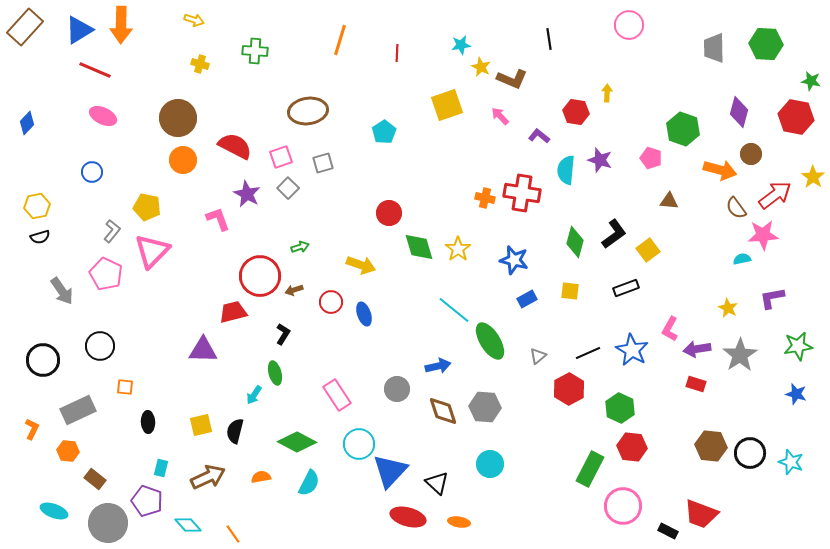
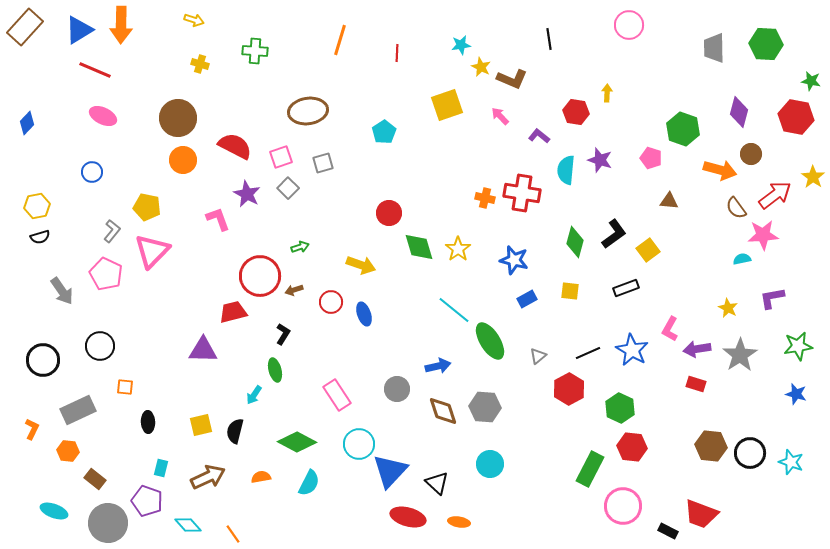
green ellipse at (275, 373): moved 3 px up
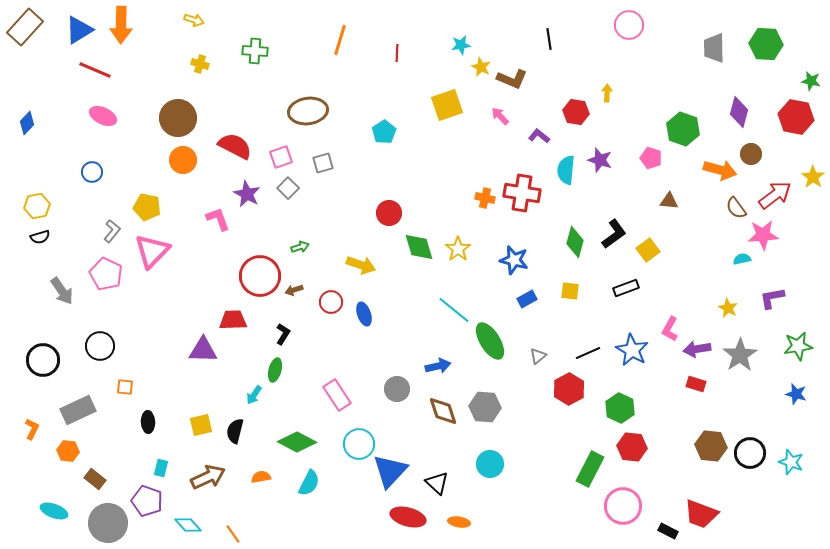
red trapezoid at (233, 312): moved 8 px down; rotated 12 degrees clockwise
green ellipse at (275, 370): rotated 30 degrees clockwise
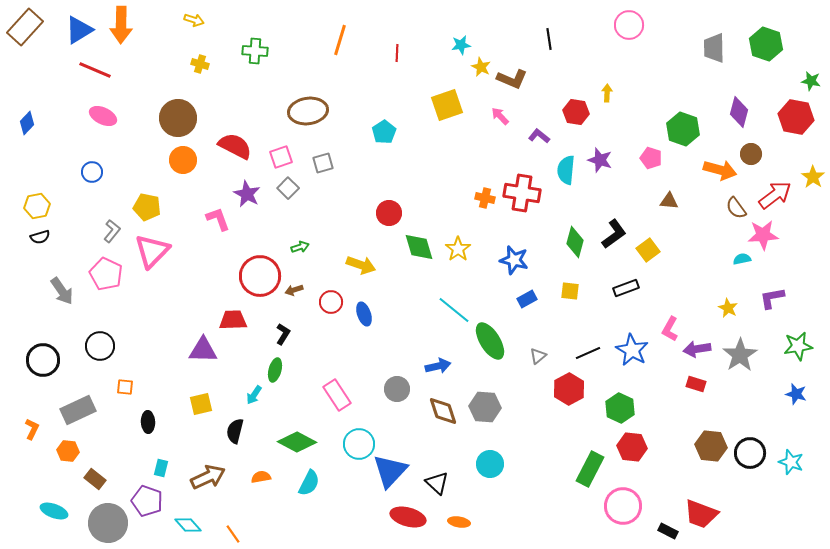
green hexagon at (766, 44): rotated 16 degrees clockwise
yellow square at (201, 425): moved 21 px up
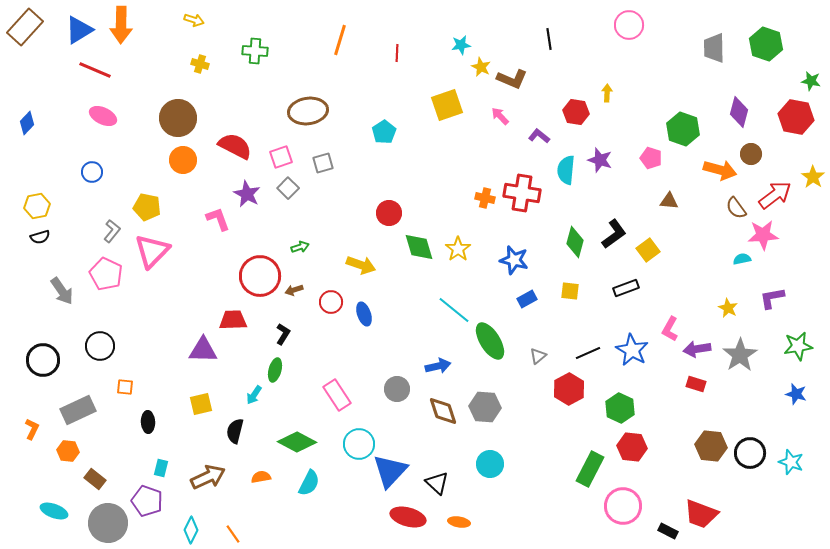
cyan diamond at (188, 525): moved 3 px right, 5 px down; rotated 68 degrees clockwise
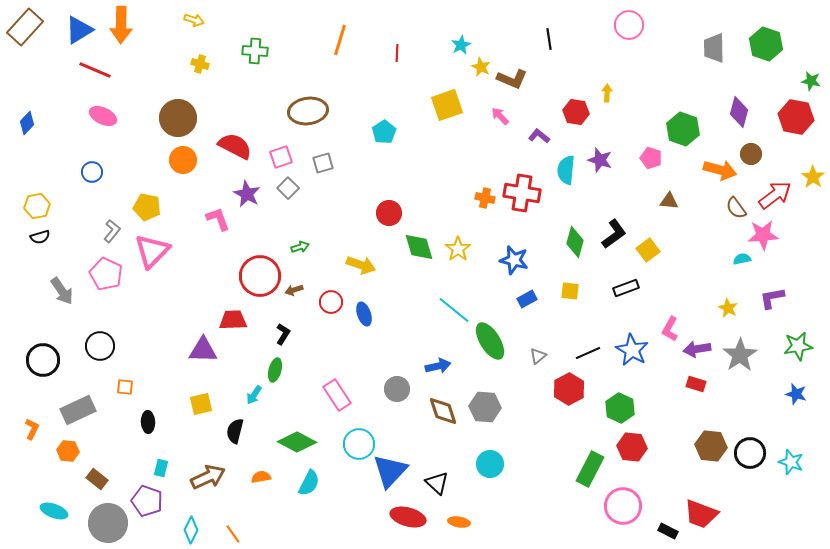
cyan star at (461, 45): rotated 18 degrees counterclockwise
brown rectangle at (95, 479): moved 2 px right
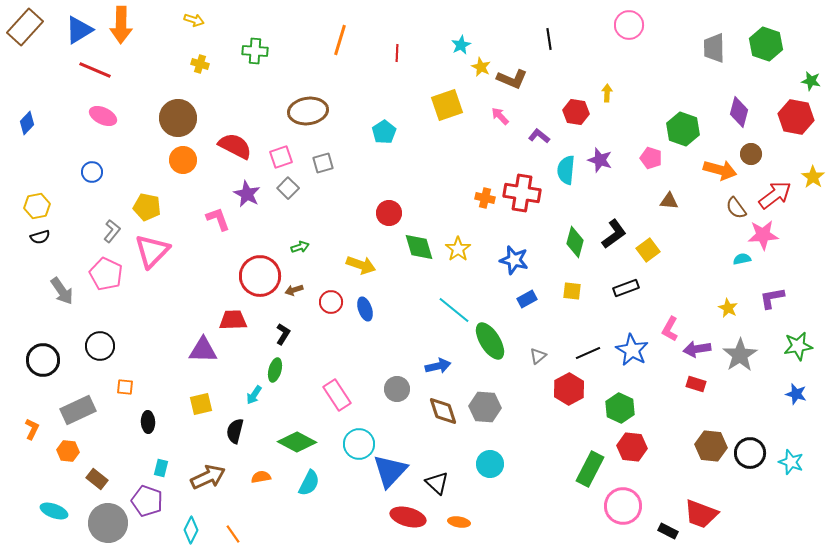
yellow square at (570, 291): moved 2 px right
blue ellipse at (364, 314): moved 1 px right, 5 px up
